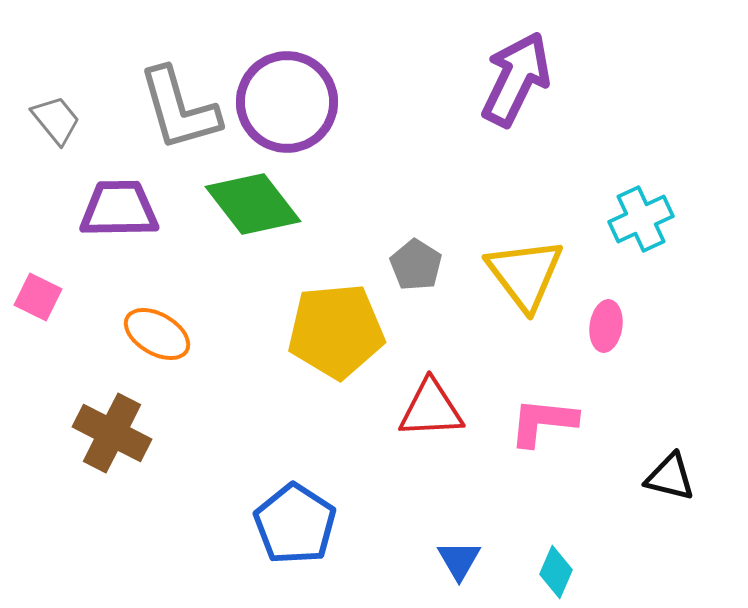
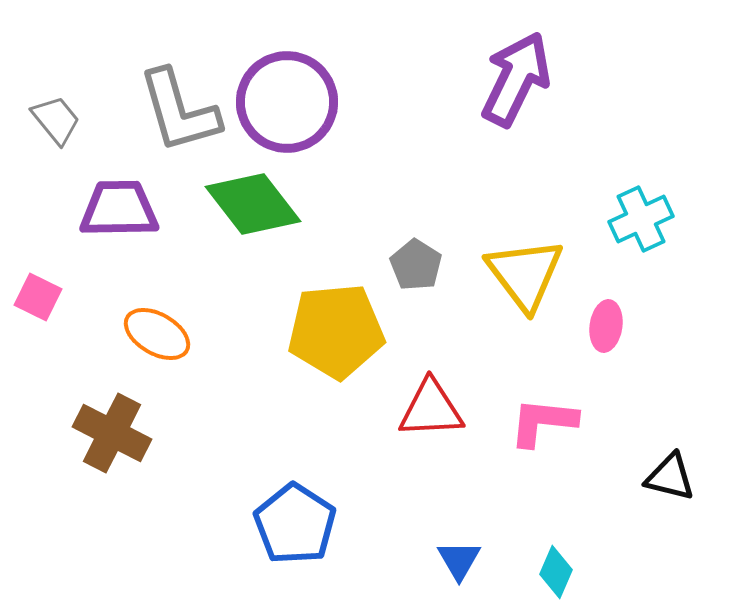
gray L-shape: moved 2 px down
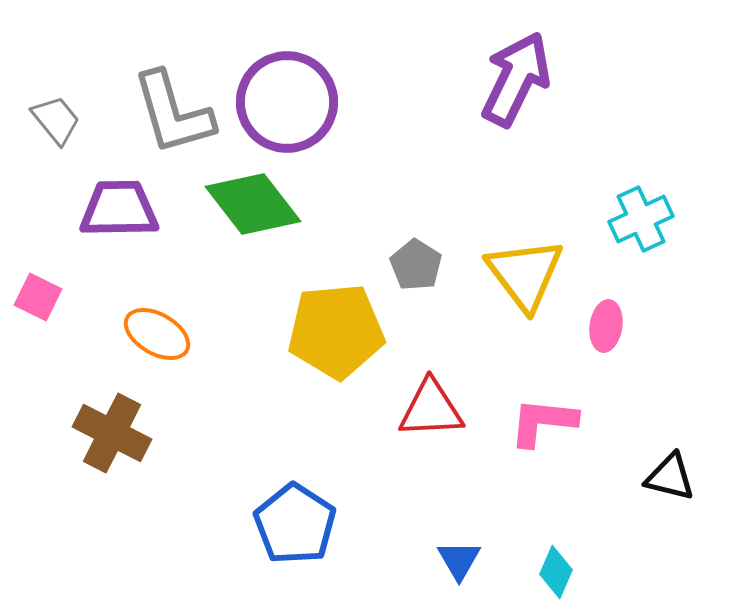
gray L-shape: moved 6 px left, 2 px down
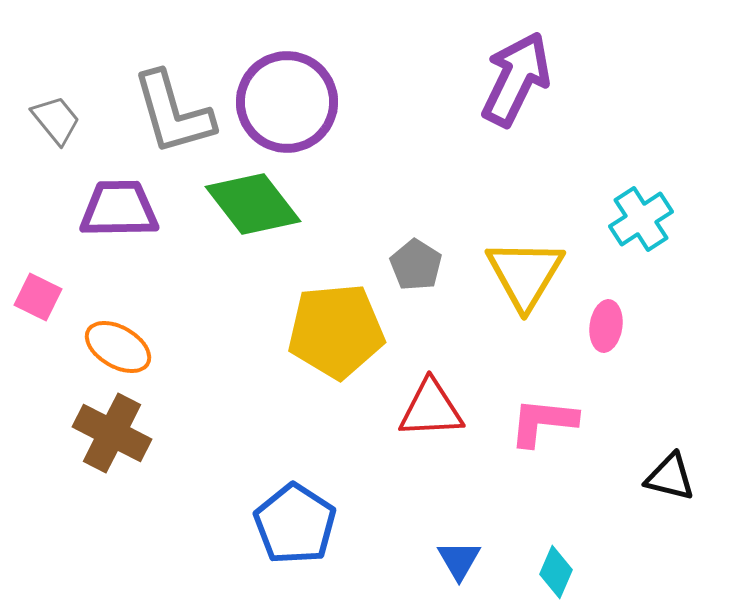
cyan cross: rotated 8 degrees counterclockwise
yellow triangle: rotated 8 degrees clockwise
orange ellipse: moved 39 px left, 13 px down
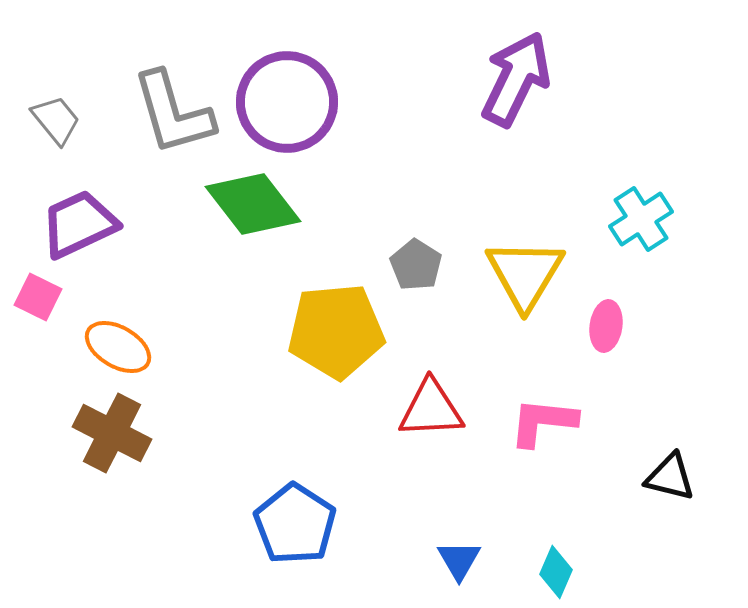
purple trapezoid: moved 40 px left, 15 px down; rotated 24 degrees counterclockwise
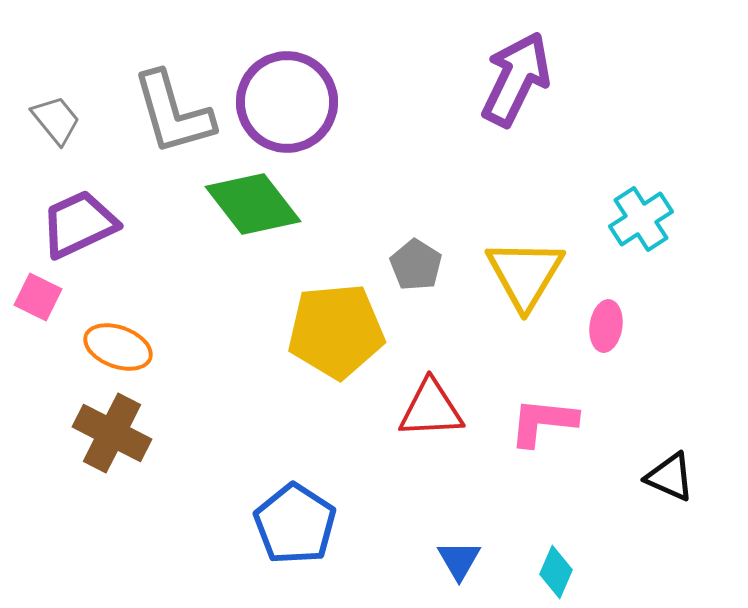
orange ellipse: rotated 10 degrees counterclockwise
black triangle: rotated 10 degrees clockwise
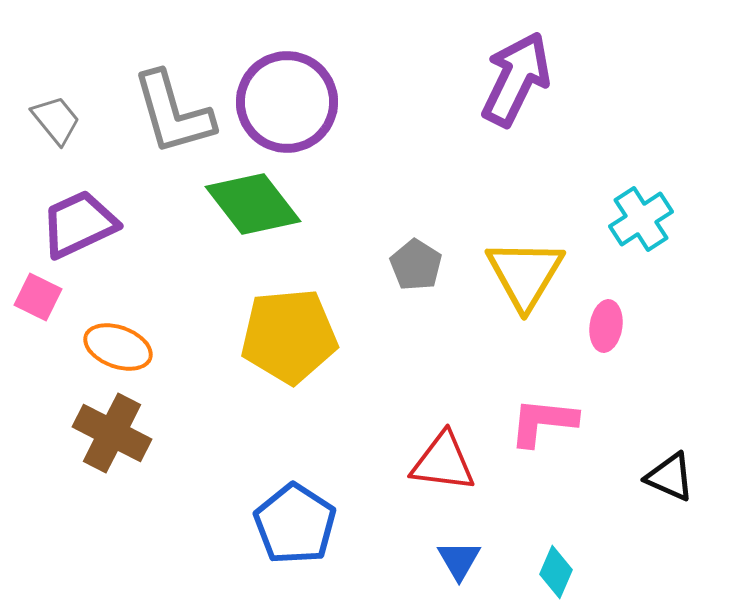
yellow pentagon: moved 47 px left, 5 px down
red triangle: moved 12 px right, 53 px down; rotated 10 degrees clockwise
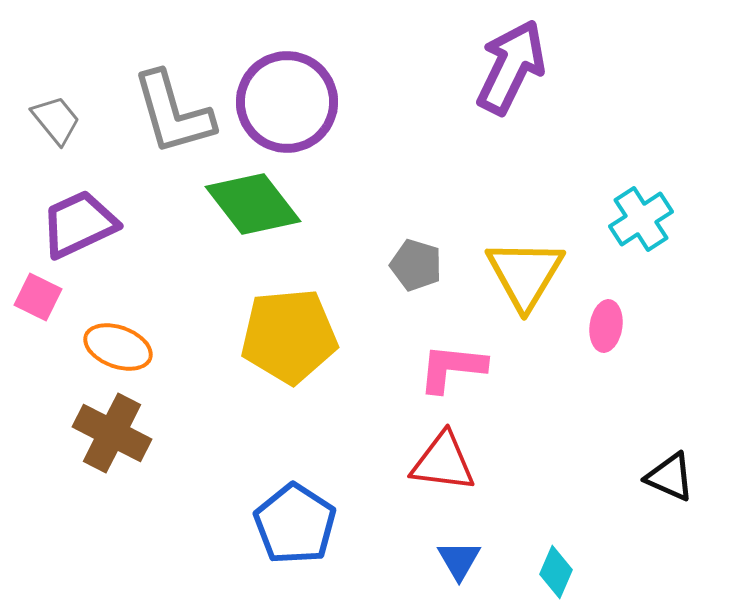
purple arrow: moved 5 px left, 12 px up
gray pentagon: rotated 15 degrees counterclockwise
pink L-shape: moved 91 px left, 54 px up
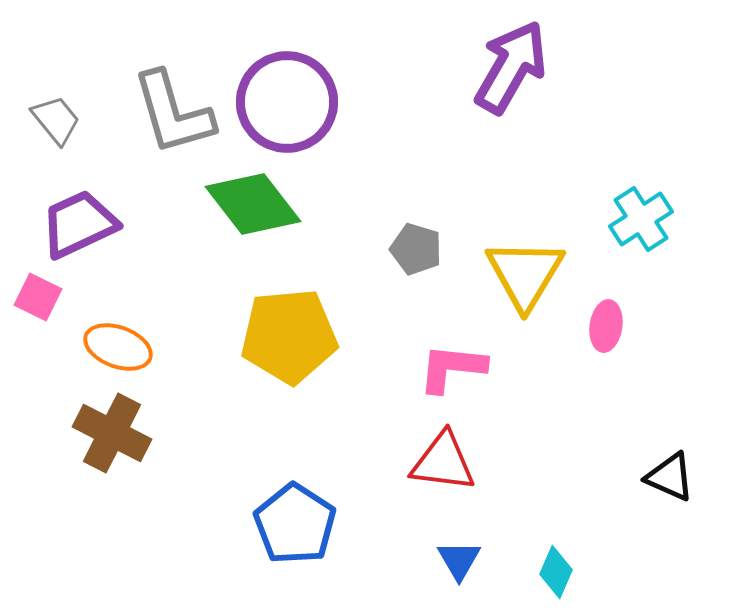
purple arrow: rotated 4 degrees clockwise
gray pentagon: moved 16 px up
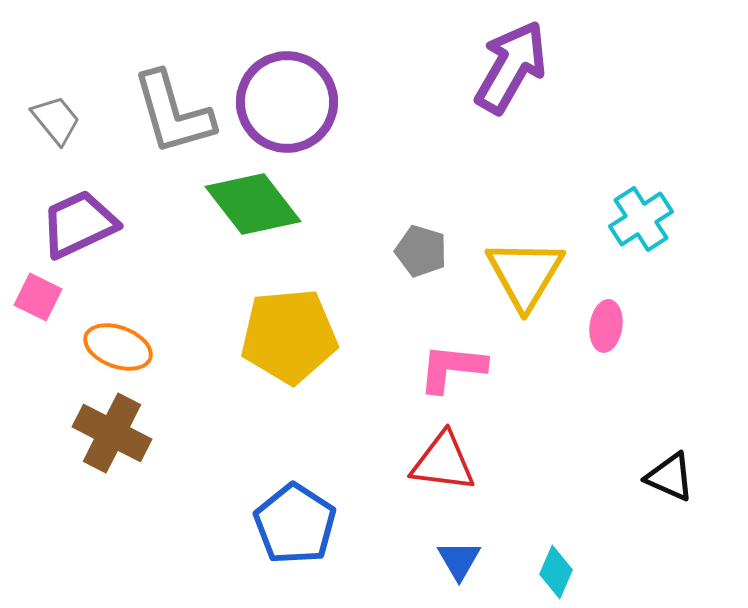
gray pentagon: moved 5 px right, 2 px down
